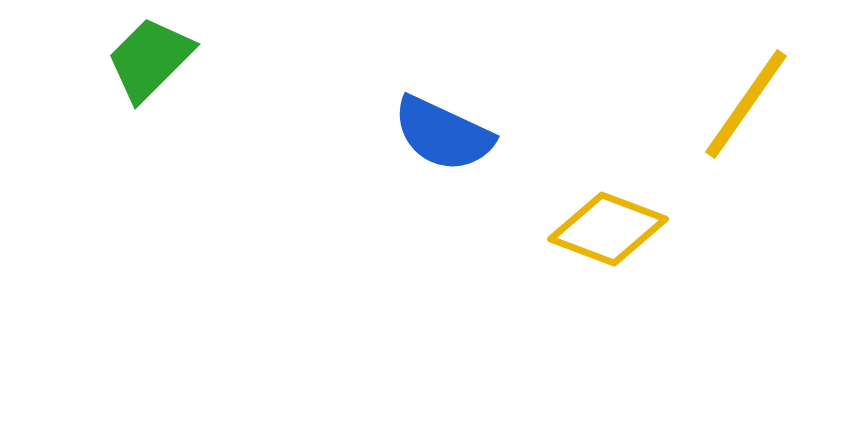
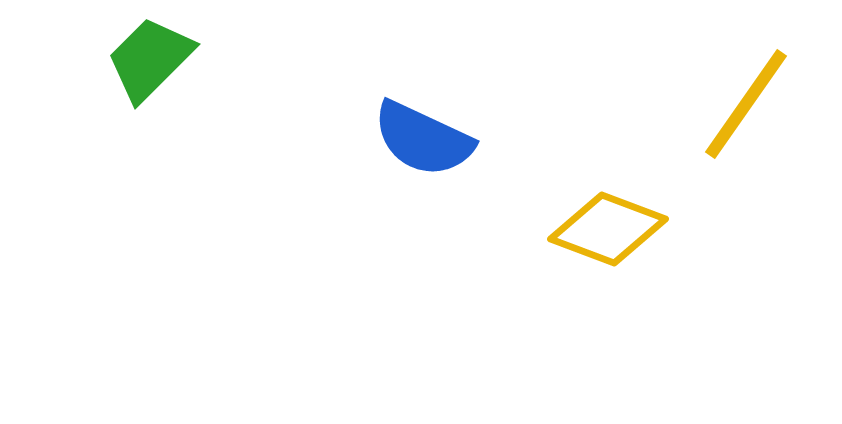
blue semicircle: moved 20 px left, 5 px down
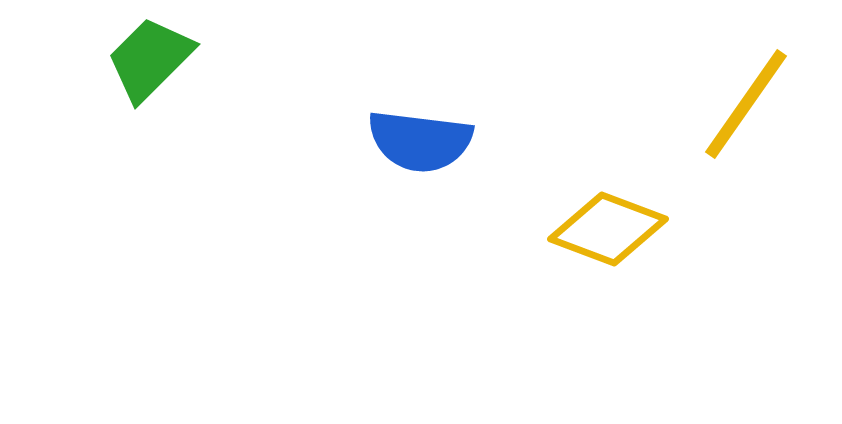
blue semicircle: moved 3 px left, 2 px down; rotated 18 degrees counterclockwise
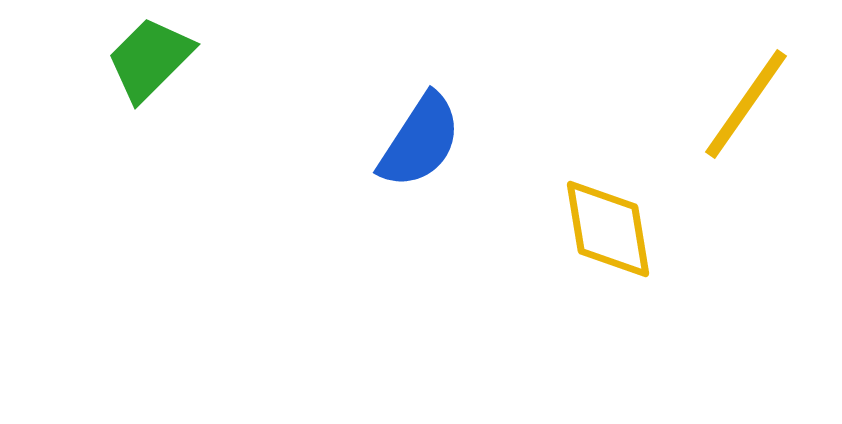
blue semicircle: rotated 64 degrees counterclockwise
yellow diamond: rotated 60 degrees clockwise
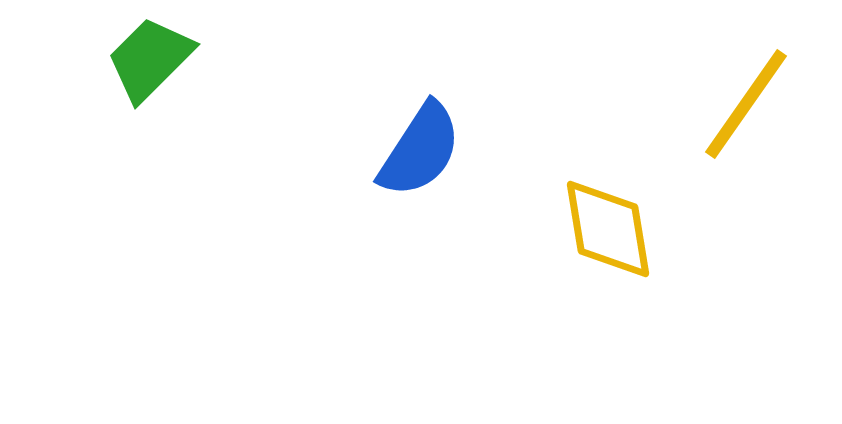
blue semicircle: moved 9 px down
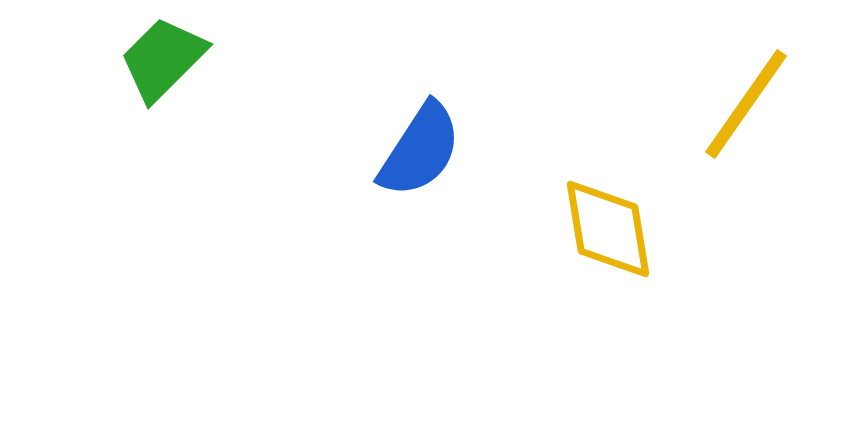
green trapezoid: moved 13 px right
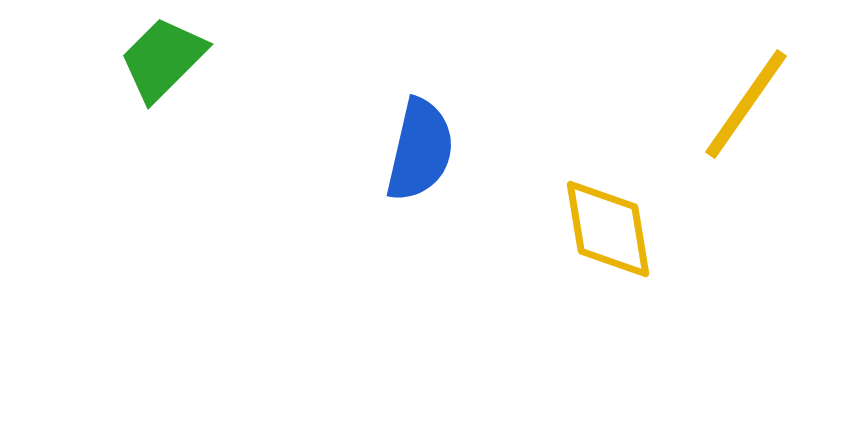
blue semicircle: rotated 20 degrees counterclockwise
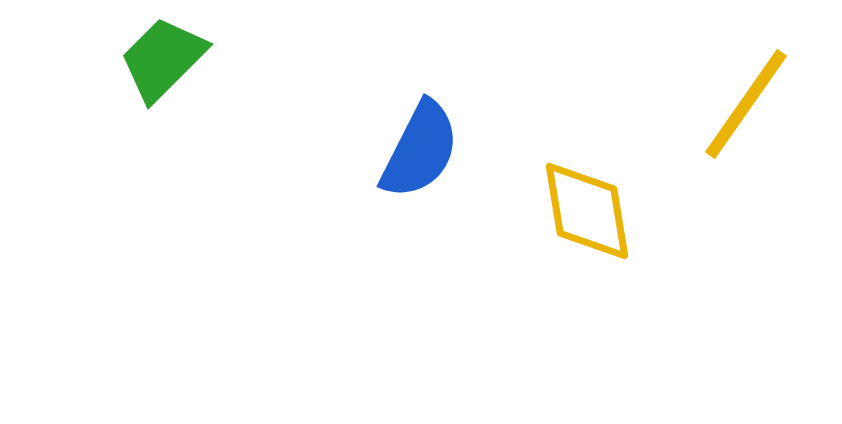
blue semicircle: rotated 14 degrees clockwise
yellow diamond: moved 21 px left, 18 px up
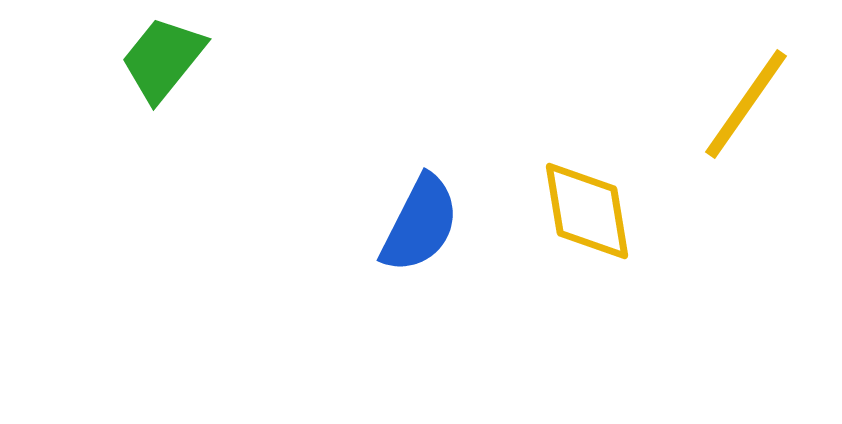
green trapezoid: rotated 6 degrees counterclockwise
blue semicircle: moved 74 px down
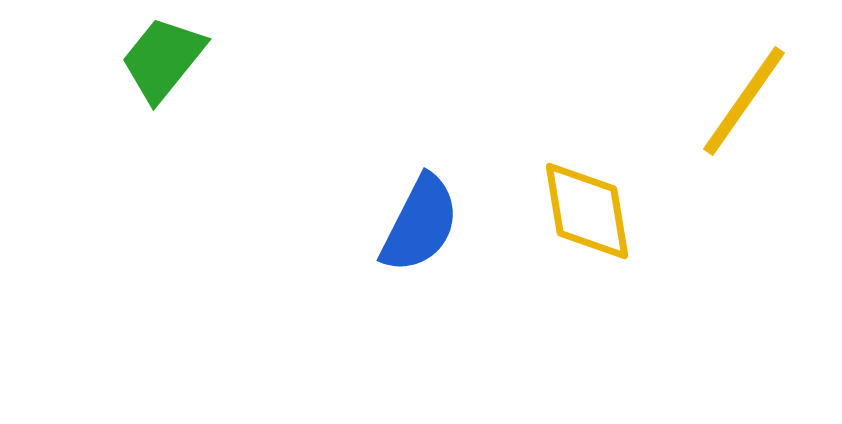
yellow line: moved 2 px left, 3 px up
